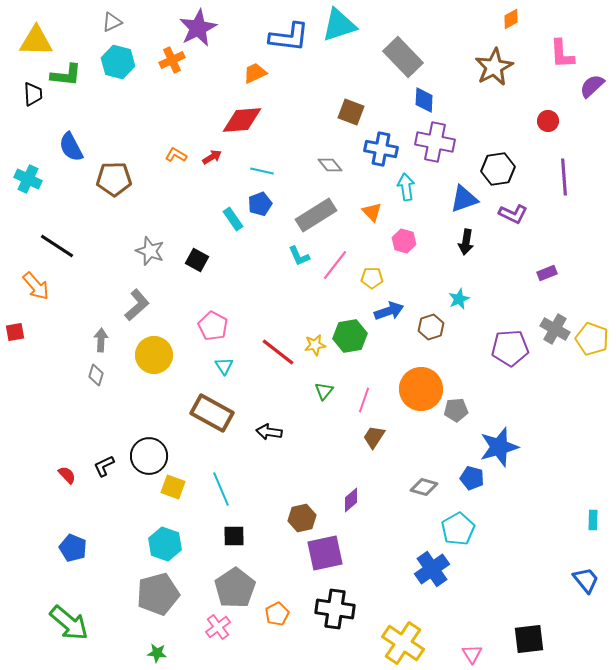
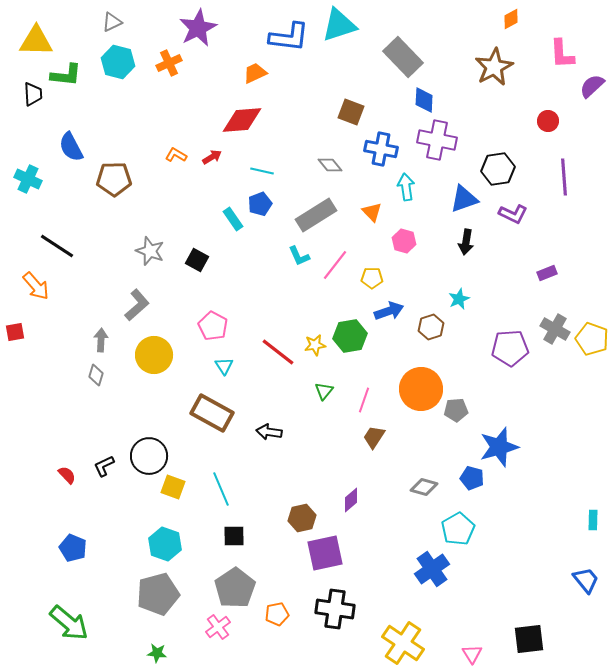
orange cross at (172, 60): moved 3 px left, 3 px down
purple cross at (435, 142): moved 2 px right, 2 px up
orange pentagon at (277, 614): rotated 15 degrees clockwise
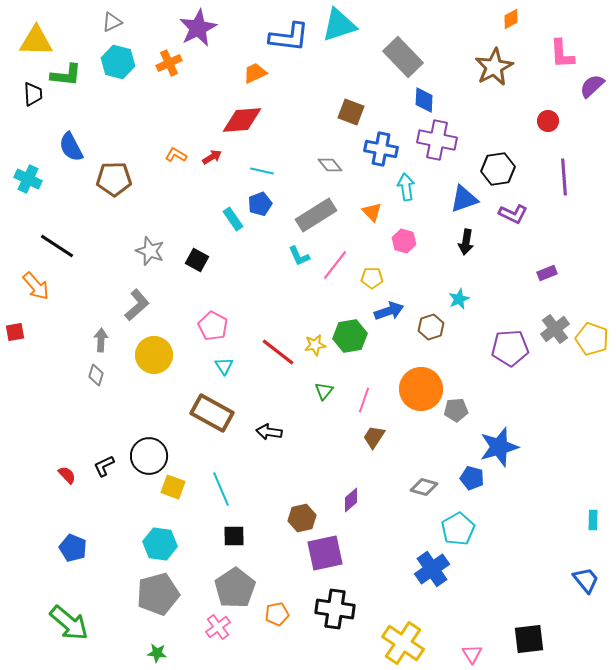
gray cross at (555, 329): rotated 24 degrees clockwise
cyan hexagon at (165, 544): moved 5 px left; rotated 12 degrees counterclockwise
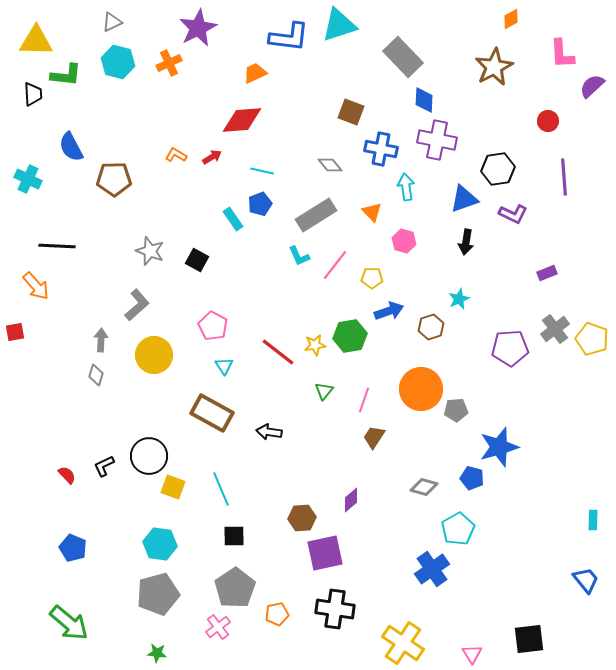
black line at (57, 246): rotated 30 degrees counterclockwise
brown hexagon at (302, 518): rotated 8 degrees clockwise
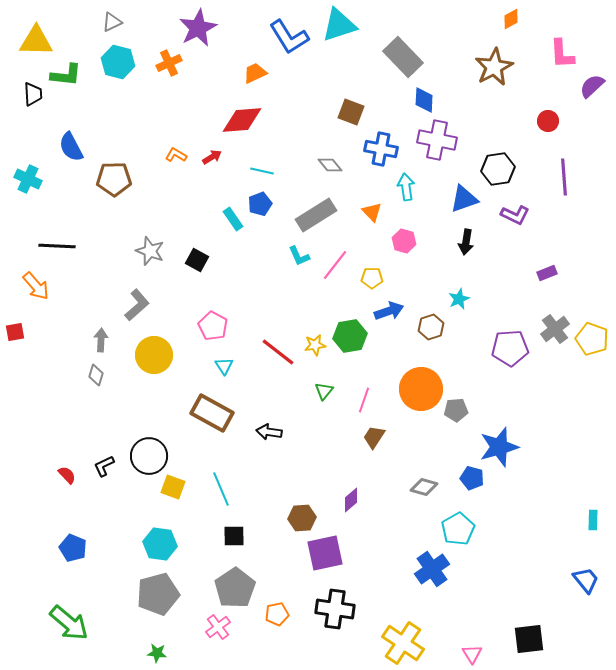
blue L-shape at (289, 37): rotated 51 degrees clockwise
purple L-shape at (513, 214): moved 2 px right, 1 px down
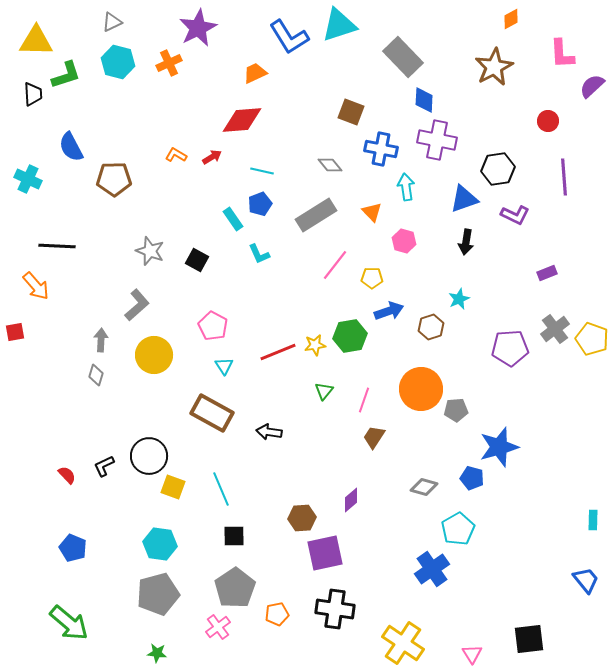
green L-shape at (66, 75): rotated 24 degrees counterclockwise
cyan L-shape at (299, 256): moved 40 px left, 2 px up
red line at (278, 352): rotated 60 degrees counterclockwise
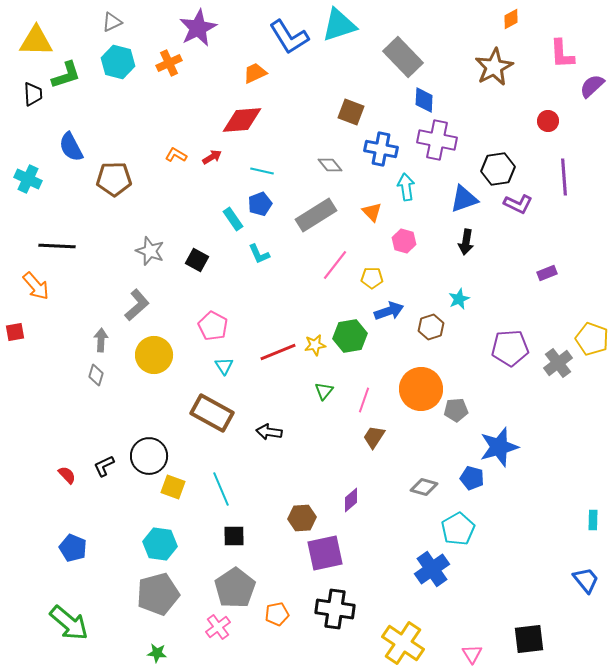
purple L-shape at (515, 215): moved 3 px right, 11 px up
gray cross at (555, 329): moved 3 px right, 34 px down
